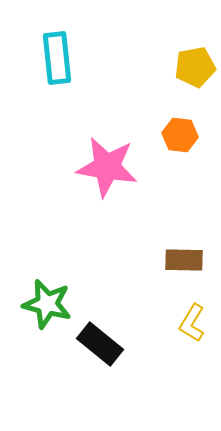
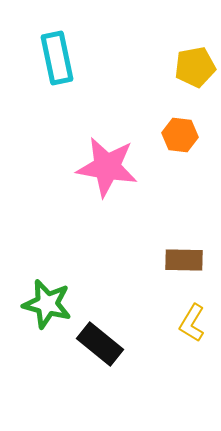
cyan rectangle: rotated 6 degrees counterclockwise
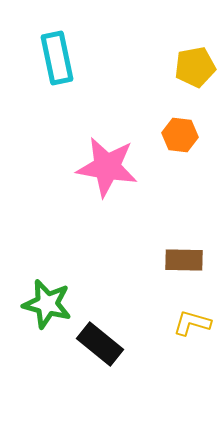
yellow L-shape: rotated 75 degrees clockwise
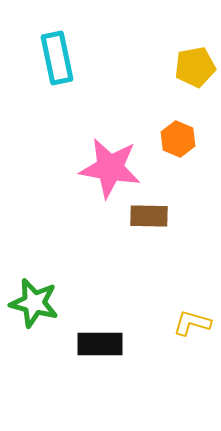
orange hexagon: moved 2 px left, 4 px down; rotated 16 degrees clockwise
pink star: moved 3 px right, 1 px down
brown rectangle: moved 35 px left, 44 px up
green star: moved 13 px left, 1 px up
black rectangle: rotated 39 degrees counterclockwise
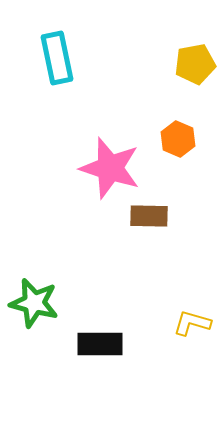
yellow pentagon: moved 3 px up
pink star: rotated 8 degrees clockwise
